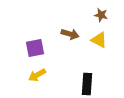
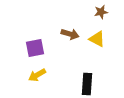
brown star: moved 3 px up; rotated 24 degrees counterclockwise
yellow triangle: moved 2 px left, 1 px up
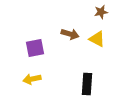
yellow arrow: moved 5 px left, 4 px down; rotated 18 degrees clockwise
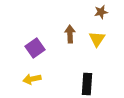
brown arrow: rotated 108 degrees counterclockwise
yellow triangle: rotated 36 degrees clockwise
purple square: rotated 24 degrees counterclockwise
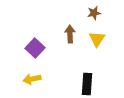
brown star: moved 7 px left, 1 px down
purple square: rotated 12 degrees counterclockwise
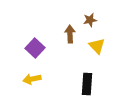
brown star: moved 4 px left, 7 px down
yellow triangle: moved 7 px down; rotated 18 degrees counterclockwise
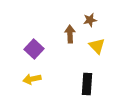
purple square: moved 1 px left, 1 px down
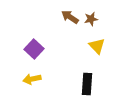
brown star: moved 1 px right, 1 px up
brown arrow: moved 17 px up; rotated 54 degrees counterclockwise
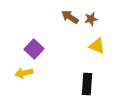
yellow triangle: rotated 24 degrees counterclockwise
yellow arrow: moved 8 px left, 6 px up
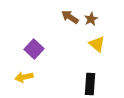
brown star: rotated 16 degrees counterclockwise
yellow triangle: moved 2 px up; rotated 18 degrees clockwise
yellow arrow: moved 4 px down
black rectangle: moved 3 px right
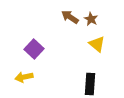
brown star: rotated 16 degrees counterclockwise
